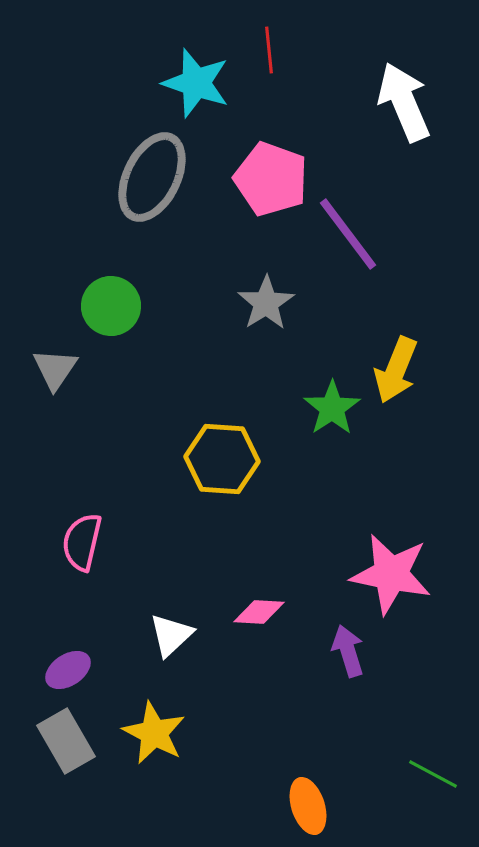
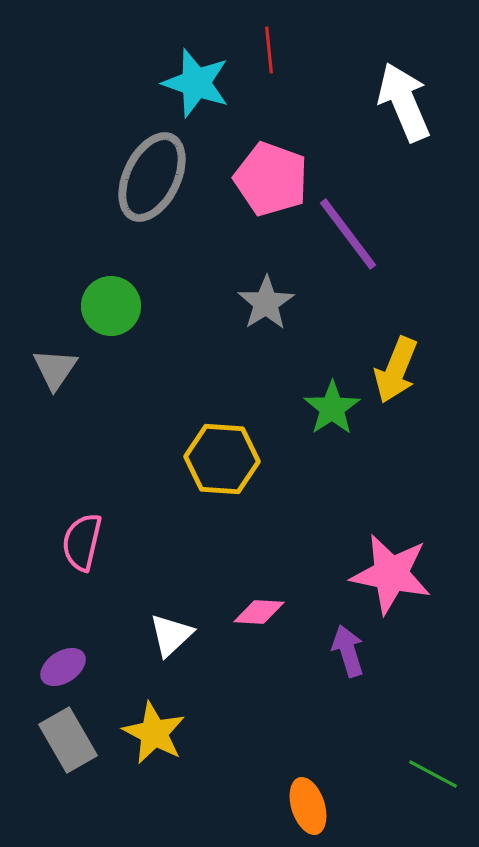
purple ellipse: moved 5 px left, 3 px up
gray rectangle: moved 2 px right, 1 px up
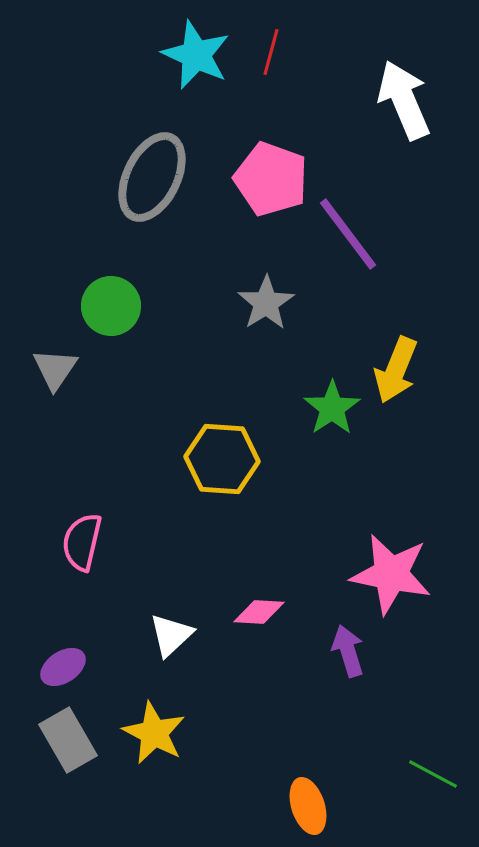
red line: moved 2 px right, 2 px down; rotated 21 degrees clockwise
cyan star: moved 28 px up; rotated 6 degrees clockwise
white arrow: moved 2 px up
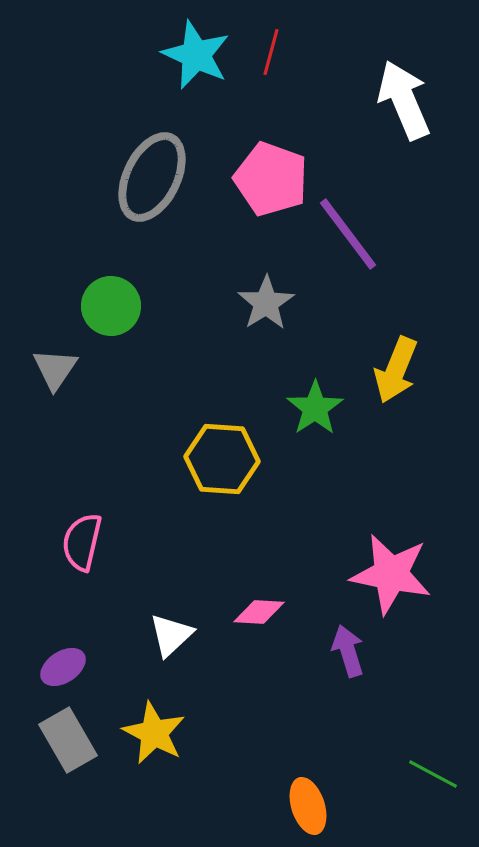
green star: moved 17 px left
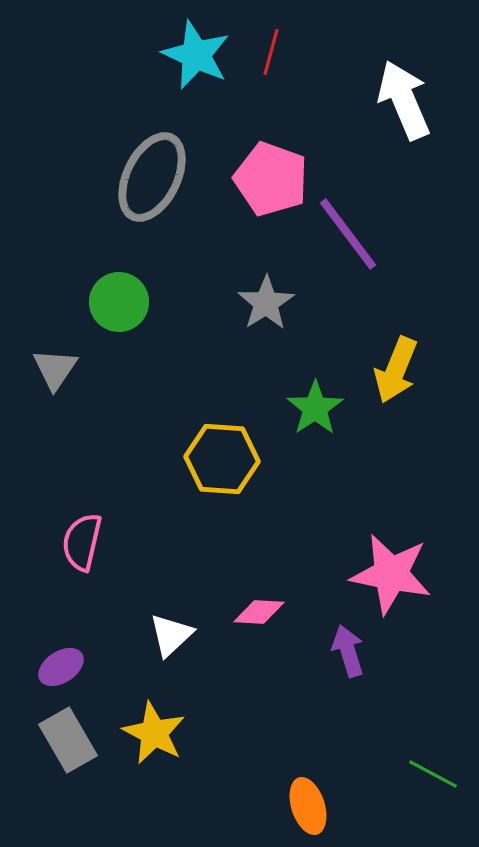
green circle: moved 8 px right, 4 px up
purple ellipse: moved 2 px left
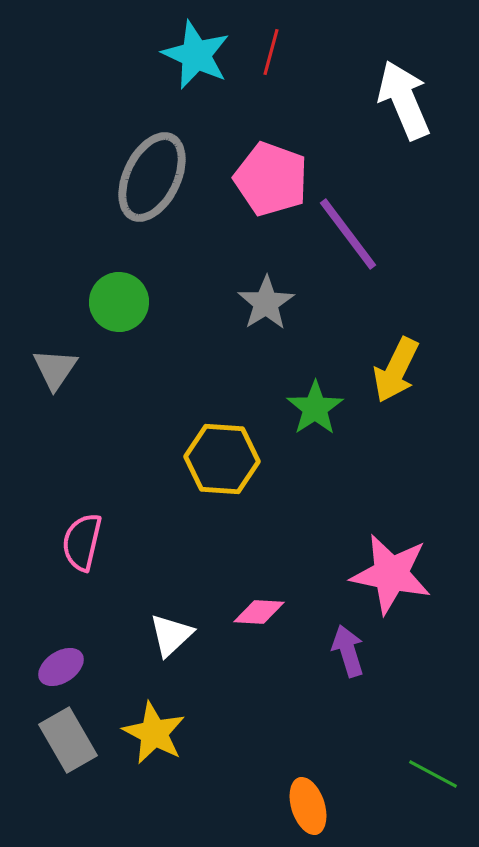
yellow arrow: rotated 4 degrees clockwise
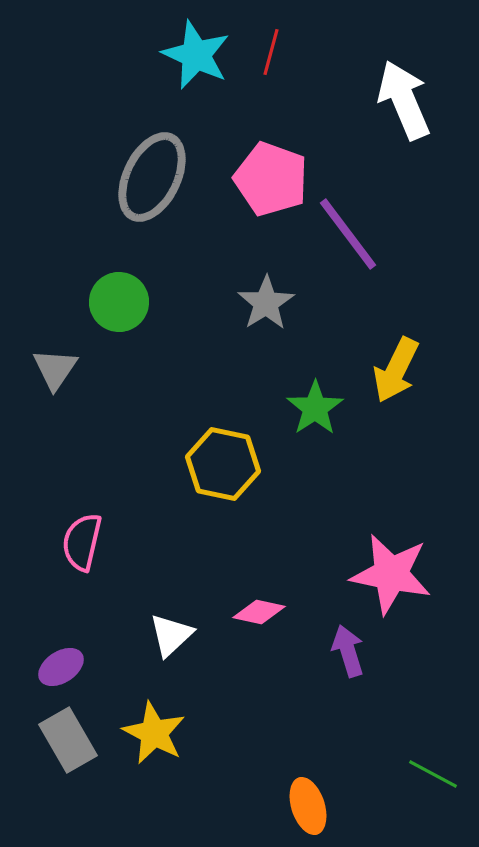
yellow hexagon: moved 1 px right, 5 px down; rotated 8 degrees clockwise
pink diamond: rotated 9 degrees clockwise
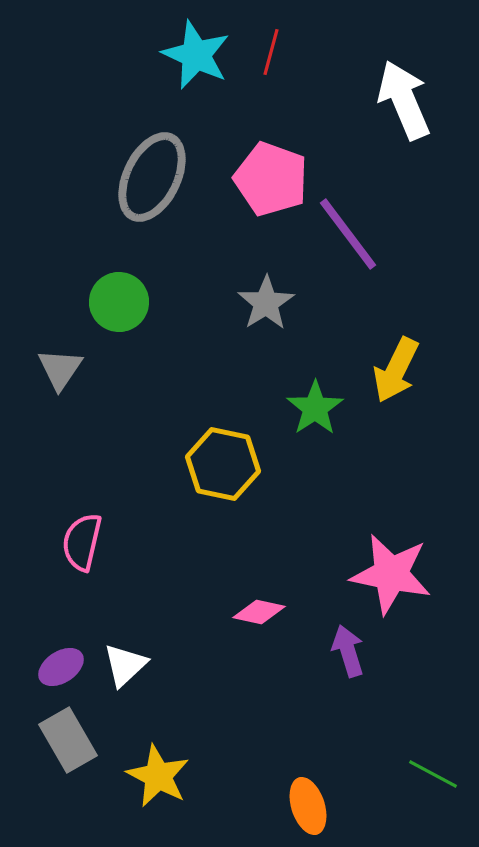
gray triangle: moved 5 px right
white triangle: moved 46 px left, 30 px down
yellow star: moved 4 px right, 43 px down
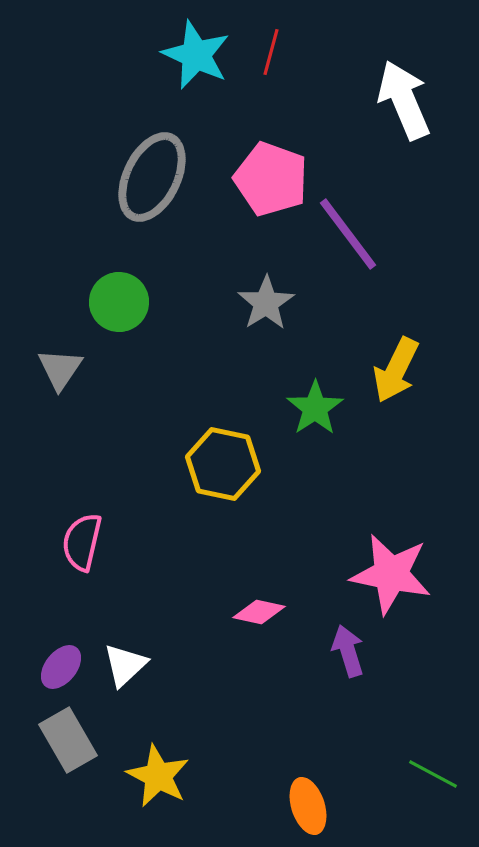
purple ellipse: rotated 18 degrees counterclockwise
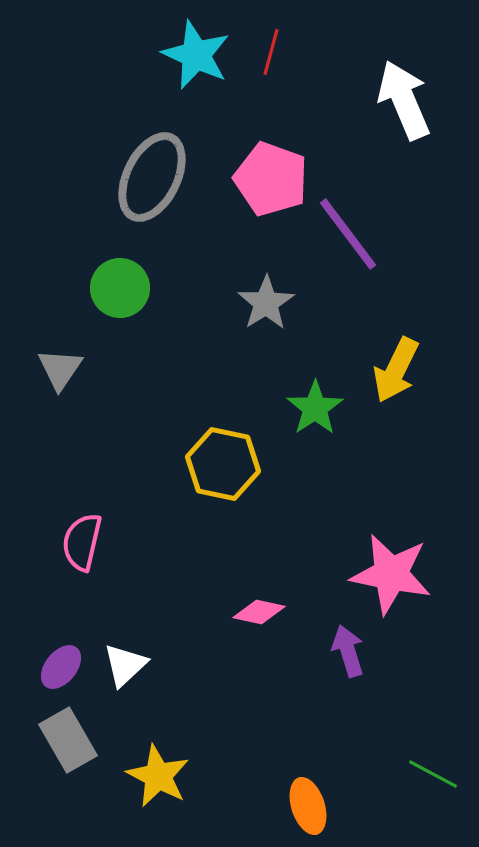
green circle: moved 1 px right, 14 px up
